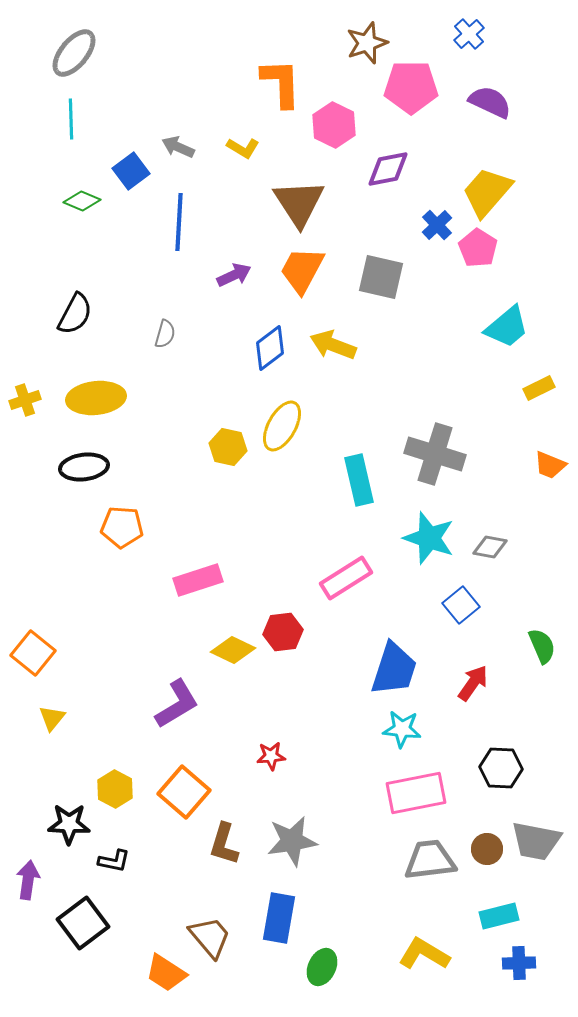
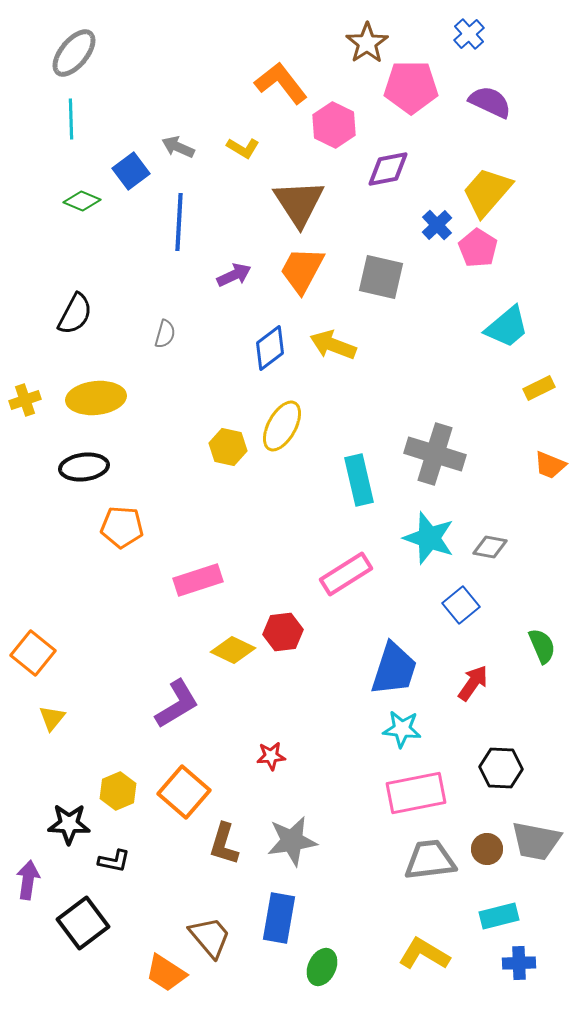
brown star at (367, 43): rotated 15 degrees counterclockwise
orange L-shape at (281, 83): rotated 36 degrees counterclockwise
pink rectangle at (346, 578): moved 4 px up
yellow hexagon at (115, 789): moved 3 px right, 2 px down; rotated 9 degrees clockwise
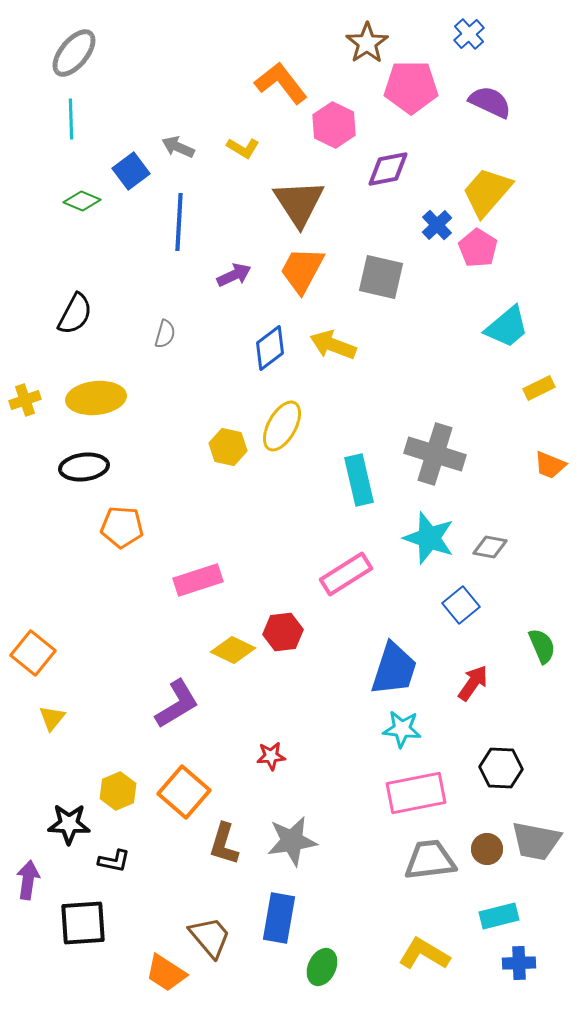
black square at (83, 923): rotated 33 degrees clockwise
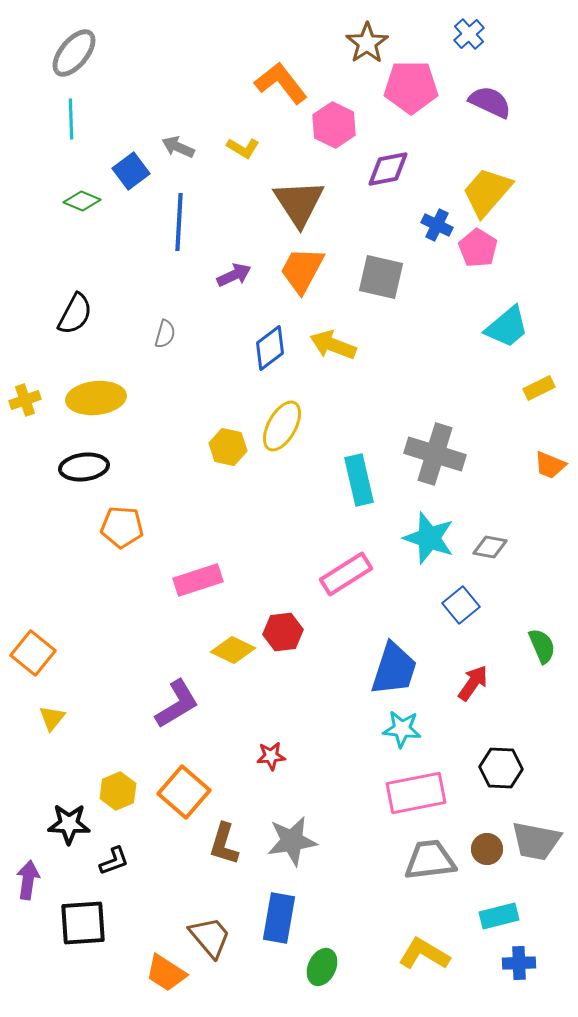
blue cross at (437, 225): rotated 20 degrees counterclockwise
black L-shape at (114, 861): rotated 32 degrees counterclockwise
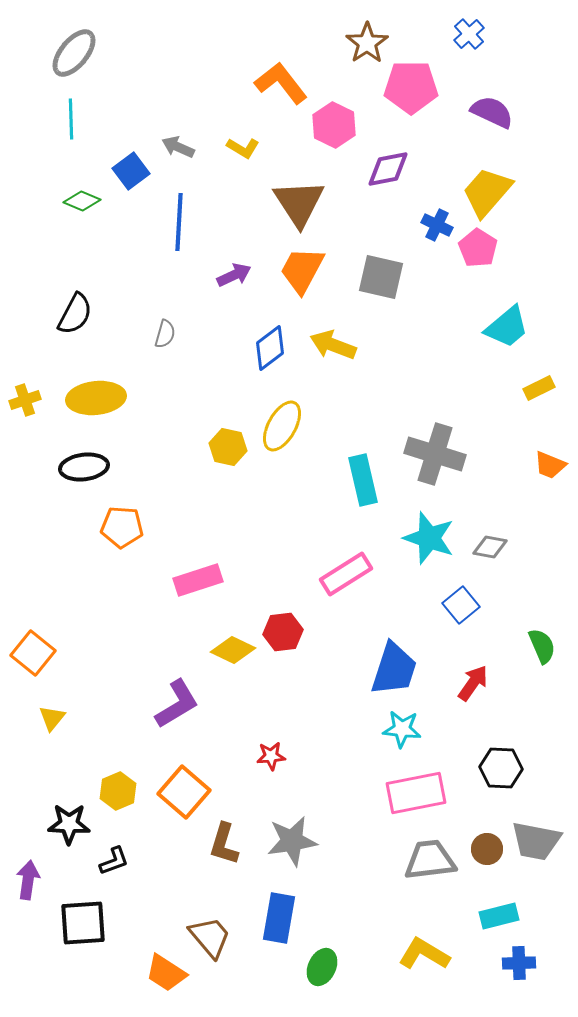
purple semicircle at (490, 102): moved 2 px right, 10 px down
cyan rectangle at (359, 480): moved 4 px right
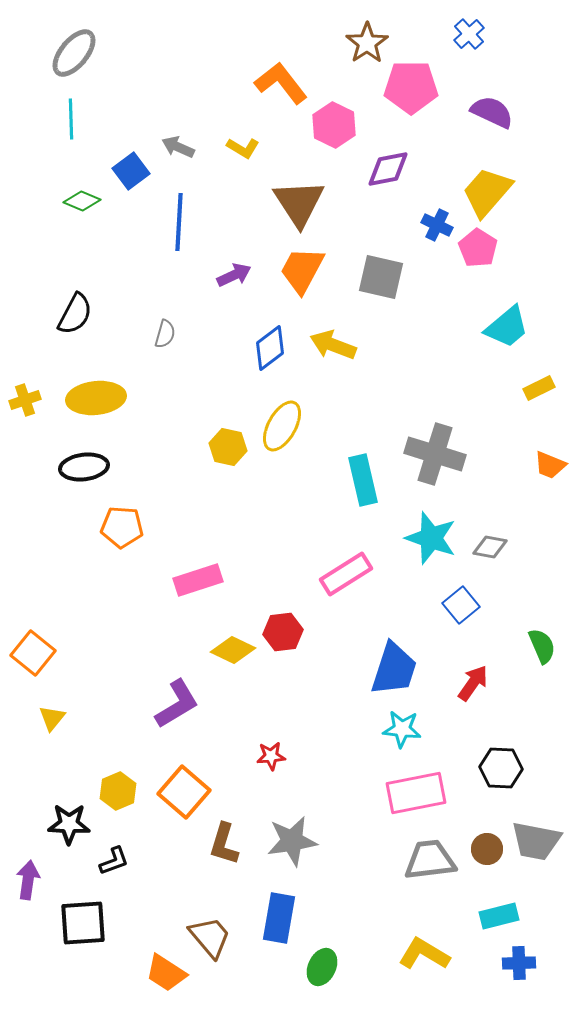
cyan star at (429, 538): moved 2 px right
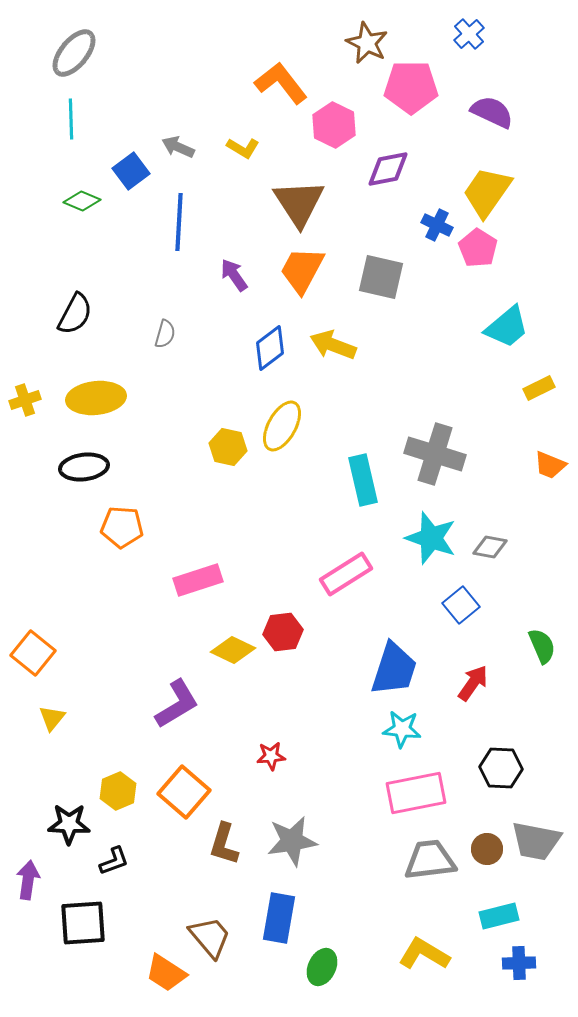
brown star at (367, 43): rotated 12 degrees counterclockwise
yellow trapezoid at (487, 192): rotated 6 degrees counterclockwise
purple arrow at (234, 275): rotated 100 degrees counterclockwise
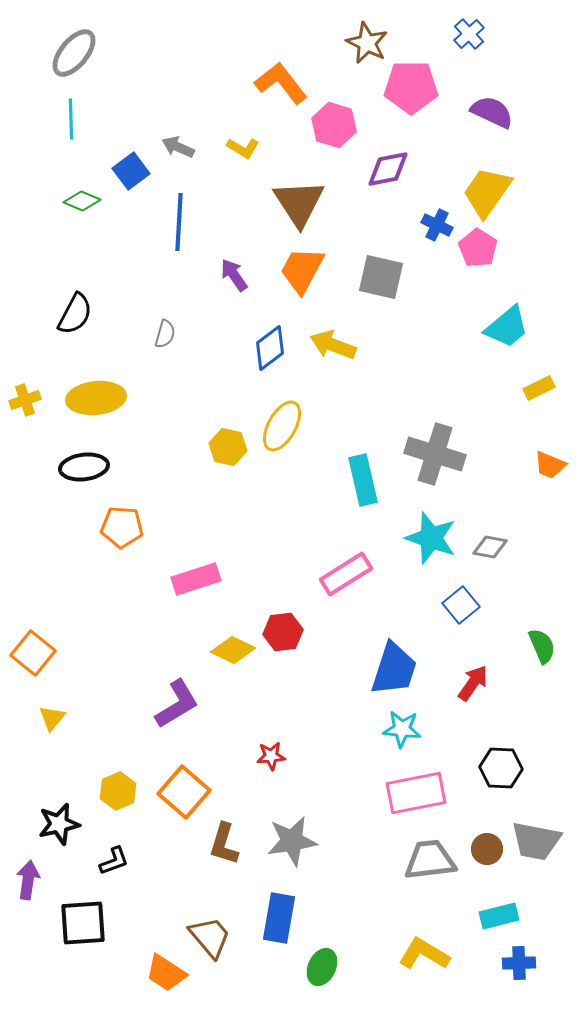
pink hexagon at (334, 125): rotated 9 degrees counterclockwise
pink rectangle at (198, 580): moved 2 px left, 1 px up
black star at (69, 824): moved 10 px left; rotated 15 degrees counterclockwise
